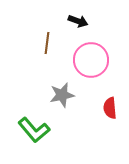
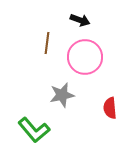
black arrow: moved 2 px right, 1 px up
pink circle: moved 6 px left, 3 px up
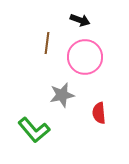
red semicircle: moved 11 px left, 5 px down
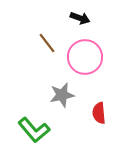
black arrow: moved 2 px up
brown line: rotated 45 degrees counterclockwise
